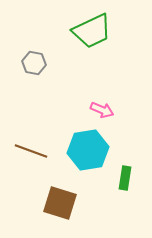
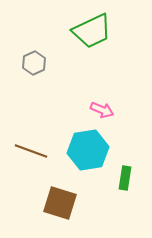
gray hexagon: rotated 25 degrees clockwise
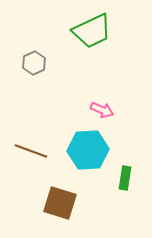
cyan hexagon: rotated 6 degrees clockwise
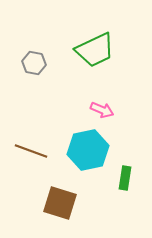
green trapezoid: moved 3 px right, 19 px down
gray hexagon: rotated 25 degrees counterclockwise
cyan hexagon: rotated 9 degrees counterclockwise
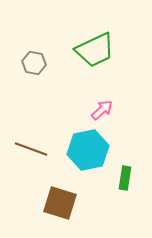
pink arrow: rotated 65 degrees counterclockwise
brown line: moved 2 px up
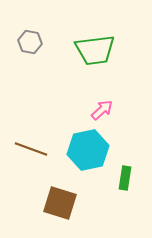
green trapezoid: rotated 18 degrees clockwise
gray hexagon: moved 4 px left, 21 px up
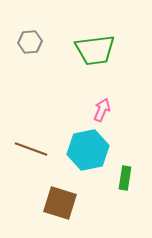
gray hexagon: rotated 15 degrees counterclockwise
pink arrow: rotated 25 degrees counterclockwise
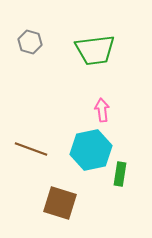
gray hexagon: rotated 20 degrees clockwise
pink arrow: rotated 30 degrees counterclockwise
cyan hexagon: moved 3 px right
green rectangle: moved 5 px left, 4 px up
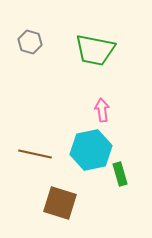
green trapezoid: rotated 18 degrees clockwise
brown line: moved 4 px right, 5 px down; rotated 8 degrees counterclockwise
green rectangle: rotated 25 degrees counterclockwise
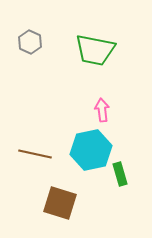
gray hexagon: rotated 10 degrees clockwise
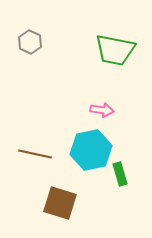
green trapezoid: moved 20 px right
pink arrow: rotated 105 degrees clockwise
